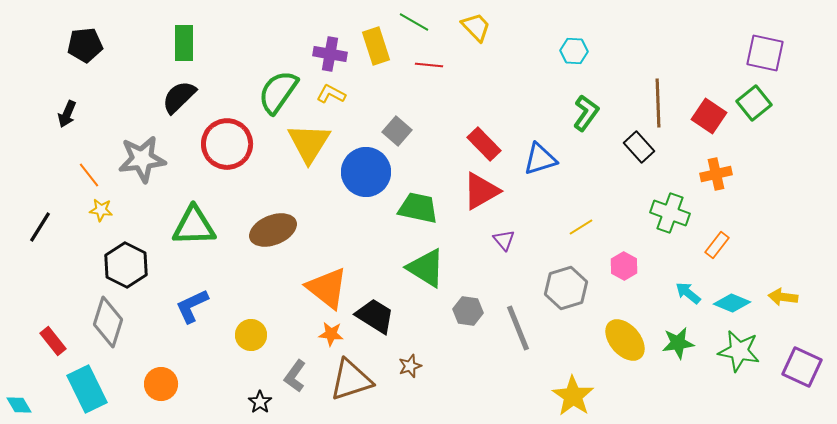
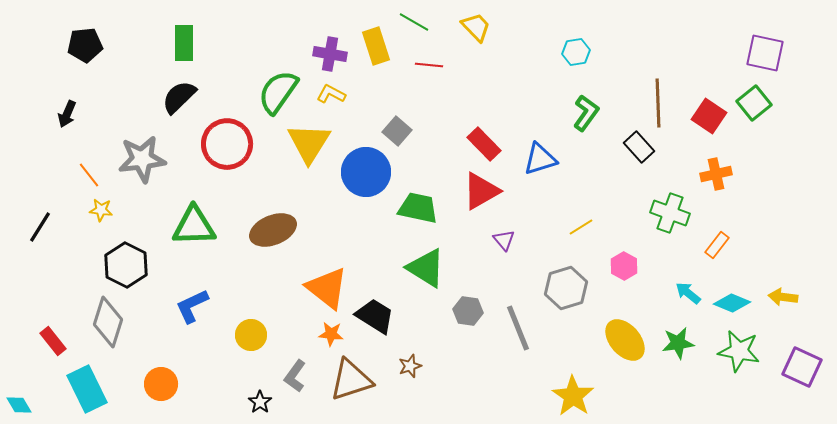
cyan hexagon at (574, 51): moved 2 px right, 1 px down; rotated 12 degrees counterclockwise
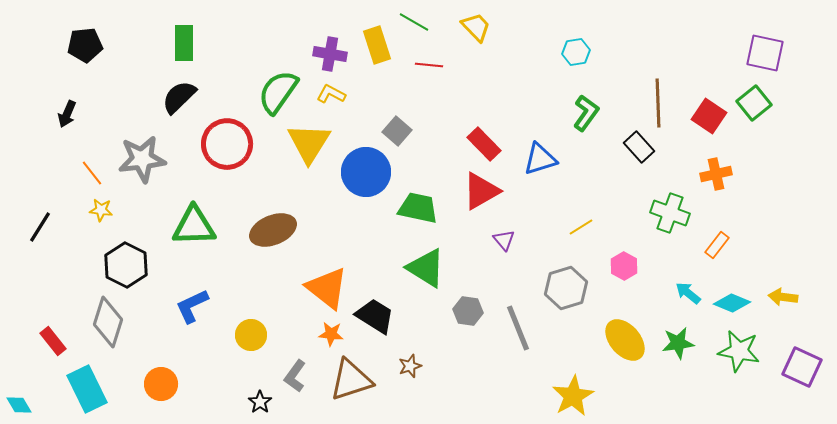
yellow rectangle at (376, 46): moved 1 px right, 1 px up
orange line at (89, 175): moved 3 px right, 2 px up
yellow star at (573, 396): rotated 9 degrees clockwise
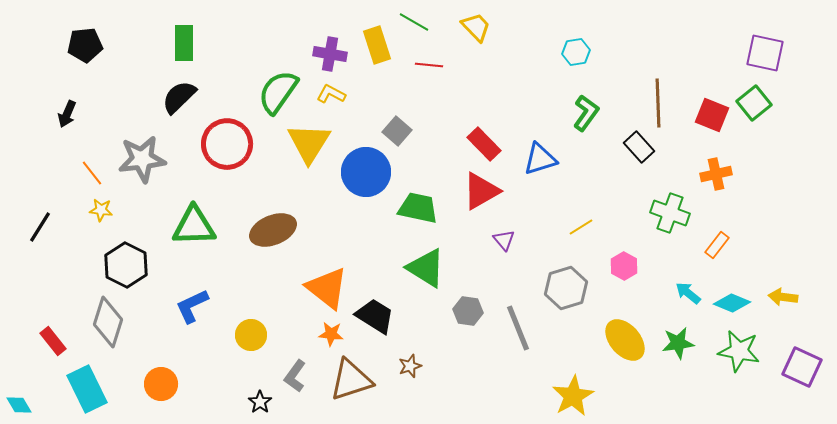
red square at (709, 116): moved 3 px right, 1 px up; rotated 12 degrees counterclockwise
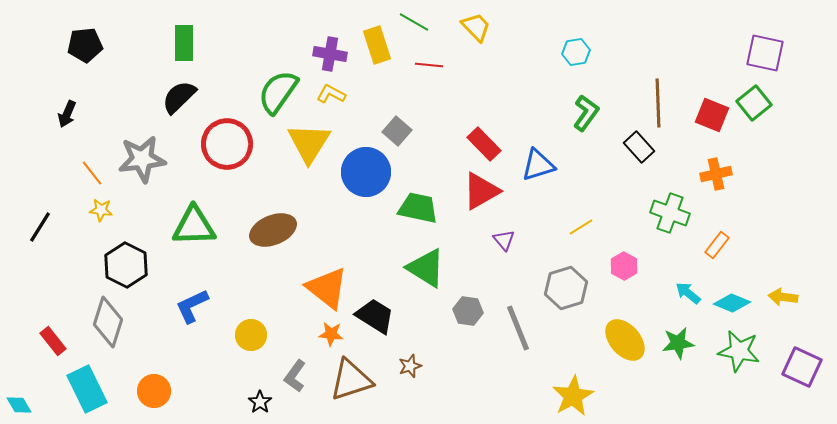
blue triangle at (540, 159): moved 2 px left, 6 px down
orange circle at (161, 384): moved 7 px left, 7 px down
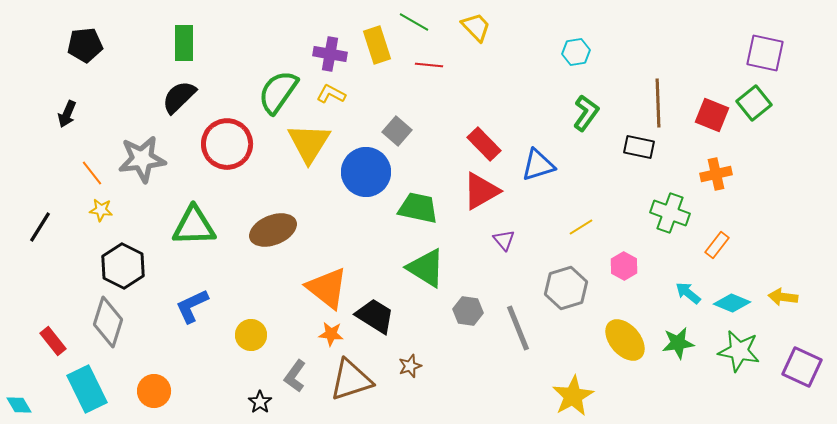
black rectangle at (639, 147): rotated 36 degrees counterclockwise
black hexagon at (126, 265): moved 3 px left, 1 px down
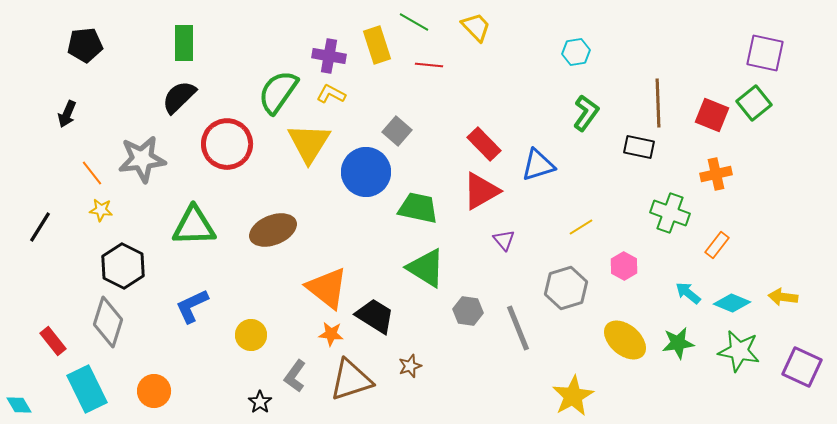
purple cross at (330, 54): moved 1 px left, 2 px down
yellow ellipse at (625, 340): rotated 9 degrees counterclockwise
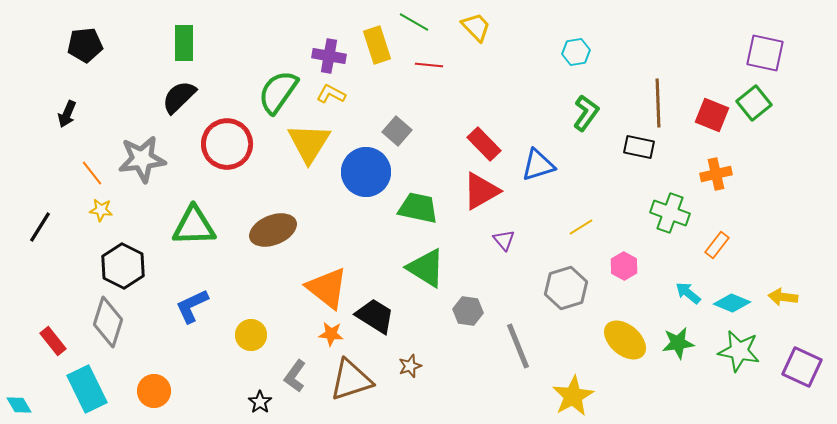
gray line at (518, 328): moved 18 px down
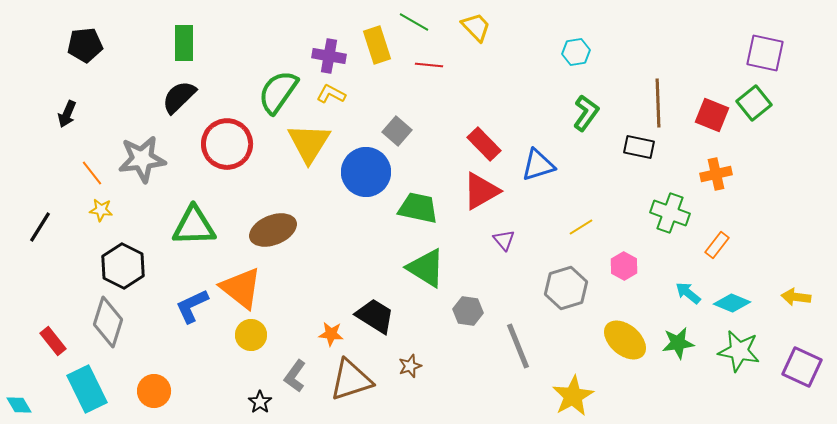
orange triangle at (327, 288): moved 86 px left
yellow arrow at (783, 297): moved 13 px right
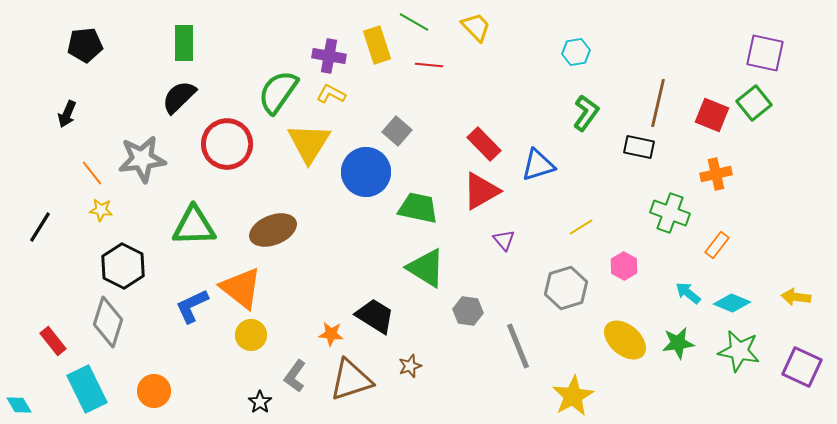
brown line at (658, 103): rotated 15 degrees clockwise
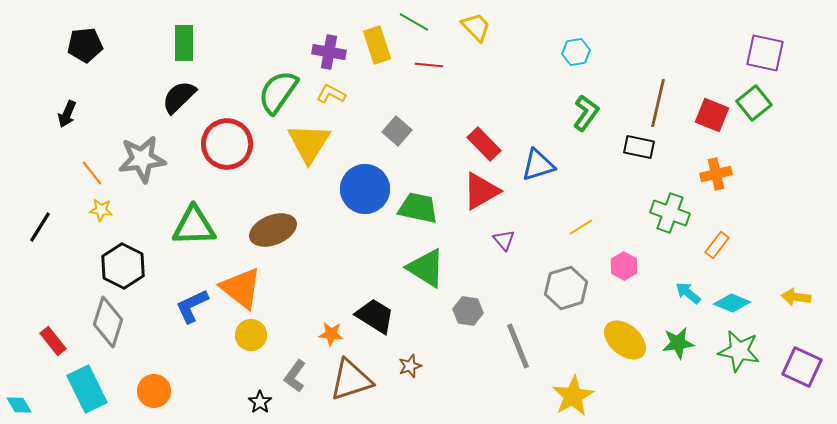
purple cross at (329, 56): moved 4 px up
blue circle at (366, 172): moved 1 px left, 17 px down
